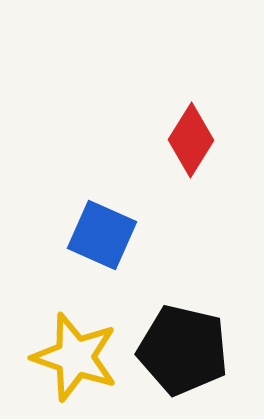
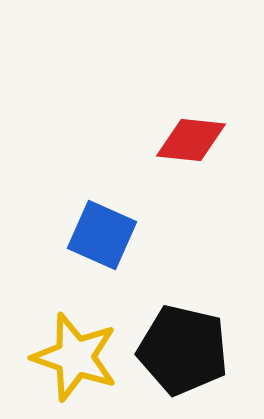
red diamond: rotated 64 degrees clockwise
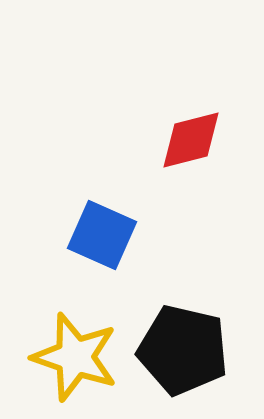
red diamond: rotated 20 degrees counterclockwise
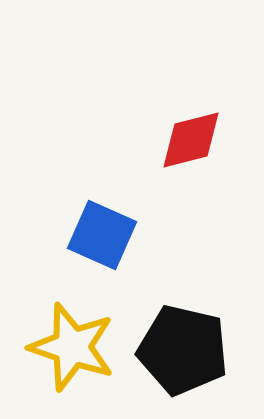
yellow star: moved 3 px left, 10 px up
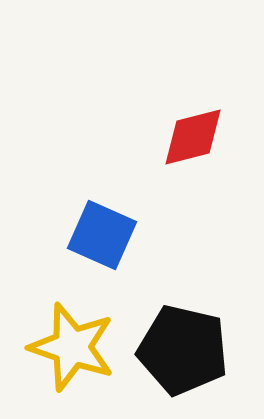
red diamond: moved 2 px right, 3 px up
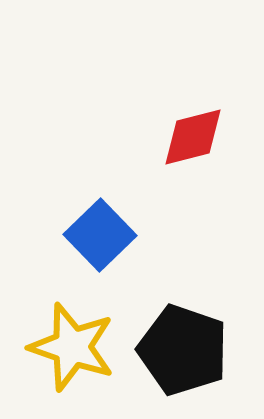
blue square: moved 2 px left; rotated 22 degrees clockwise
black pentagon: rotated 6 degrees clockwise
